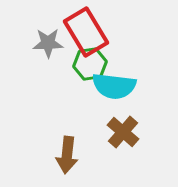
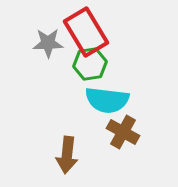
cyan semicircle: moved 7 px left, 14 px down
brown cross: rotated 12 degrees counterclockwise
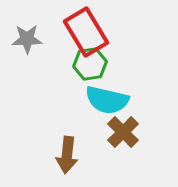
gray star: moved 21 px left, 4 px up
cyan semicircle: rotated 6 degrees clockwise
brown cross: rotated 16 degrees clockwise
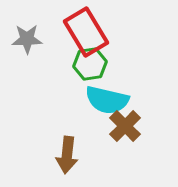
brown cross: moved 2 px right, 6 px up
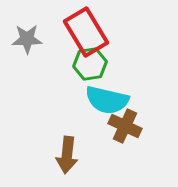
brown cross: rotated 20 degrees counterclockwise
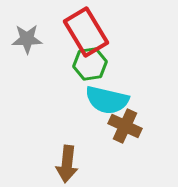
brown arrow: moved 9 px down
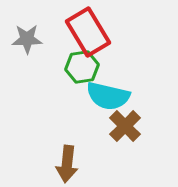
red rectangle: moved 2 px right
green hexagon: moved 8 px left, 3 px down
cyan semicircle: moved 1 px right, 4 px up
brown cross: rotated 20 degrees clockwise
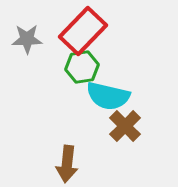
red rectangle: moved 5 px left, 1 px up; rotated 75 degrees clockwise
